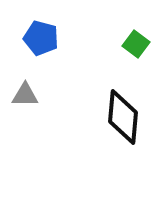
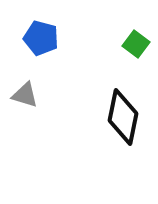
gray triangle: rotated 16 degrees clockwise
black diamond: rotated 6 degrees clockwise
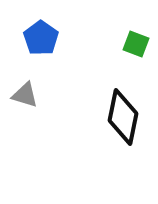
blue pentagon: rotated 20 degrees clockwise
green square: rotated 16 degrees counterclockwise
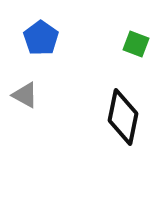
gray triangle: rotated 12 degrees clockwise
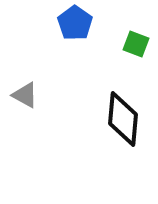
blue pentagon: moved 34 px right, 15 px up
black diamond: moved 2 px down; rotated 6 degrees counterclockwise
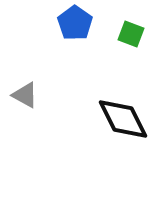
green square: moved 5 px left, 10 px up
black diamond: rotated 32 degrees counterclockwise
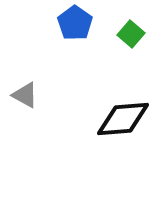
green square: rotated 20 degrees clockwise
black diamond: rotated 68 degrees counterclockwise
